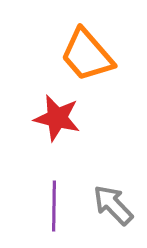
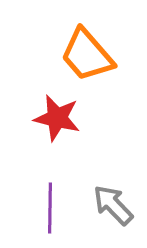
purple line: moved 4 px left, 2 px down
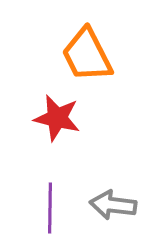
orange trapezoid: rotated 14 degrees clockwise
gray arrow: rotated 39 degrees counterclockwise
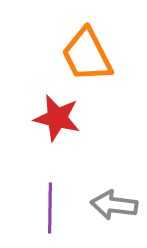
gray arrow: moved 1 px right
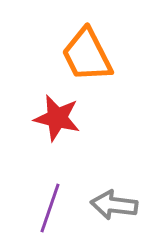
purple line: rotated 18 degrees clockwise
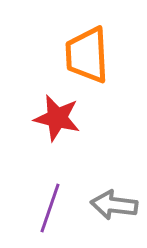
orange trapezoid: rotated 24 degrees clockwise
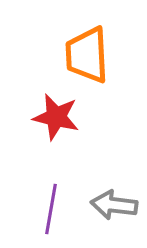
red star: moved 1 px left, 1 px up
purple line: moved 1 px right, 1 px down; rotated 9 degrees counterclockwise
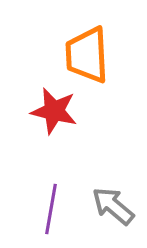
red star: moved 2 px left, 6 px up
gray arrow: moved 1 px left, 1 px down; rotated 33 degrees clockwise
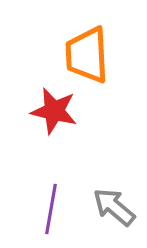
gray arrow: moved 1 px right, 1 px down
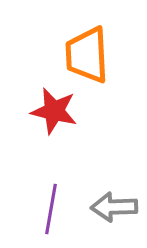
gray arrow: rotated 42 degrees counterclockwise
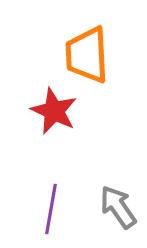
red star: rotated 12 degrees clockwise
gray arrow: moved 4 px right; rotated 57 degrees clockwise
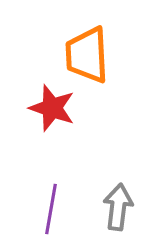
red star: moved 2 px left, 3 px up; rotated 6 degrees counterclockwise
gray arrow: rotated 42 degrees clockwise
